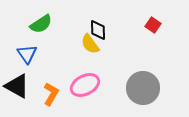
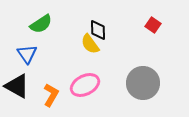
gray circle: moved 5 px up
orange L-shape: moved 1 px down
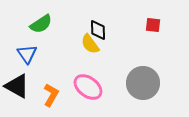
red square: rotated 28 degrees counterclockwise
pink ellipse: moved 3 px right, 2 px down; rotated 64 degrees clockwise
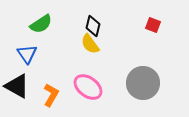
red square: rotated 14 degrees clockwise
black diamond: moved 5 px left, 4 px up; rotated 15 degrees clockwise
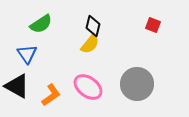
yellow semicircle: rotated 105 degrees counterclockwise
gray circle: moved 6 px left, 1 px down
orange L-shape: rotated 25 degrees clockwise
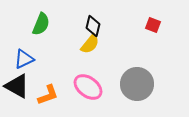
green semicircle: rotated 35 degrees counterclockwise
blue triangle: moved 3 px left, 5 px down; rotated 40 degrees clockwise
orange L-shape: moved 3 px left; rotated 15 degrees clockwise
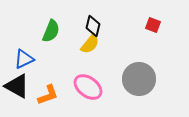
green semicircle: moved 10 px right, 7 px down
gray circle: moved 2 px right, 5 px up
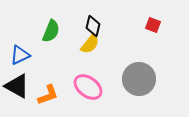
blue triangle: moved 4 px left, 4 px up
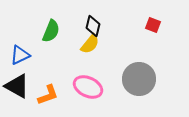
pink ellipse: rotated 12 degrees counterclockwise
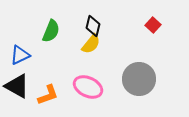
red square: rotated 21 degrees clockwise
yellow semicircle: moved 1 px right
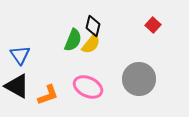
green semicircle: moved 22 px right, 9 px down
blue triangle: rotated 40 degrees counterclockwise
